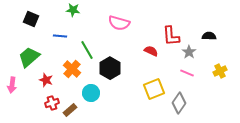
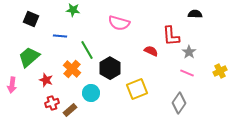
black semicircle: moved 14 px left, 22 px up
yellow square: moved 17 px left
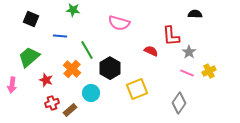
yellow cross: moved 11 px left
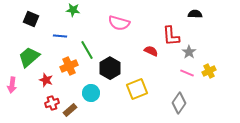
orange cross: moved 3 px left, 3 px up; rotated 24 degrees clockwise
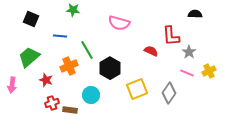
cyan circle: moved 2 px down
gray diamond: moved 10 px left, 10 px up
brown rectangle: rotated 48 degrees clockwise
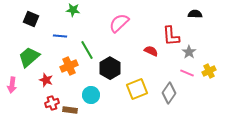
pink semicircle: rotated 120 degrees clockwise
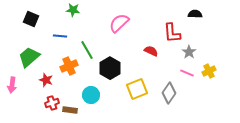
red L-shape: moved 1 px right, 3 px up
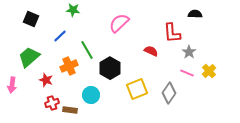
blue line: rotated 48 degrees counterclockwise
yellow cross: rotated 16 degrees counterclockwise
